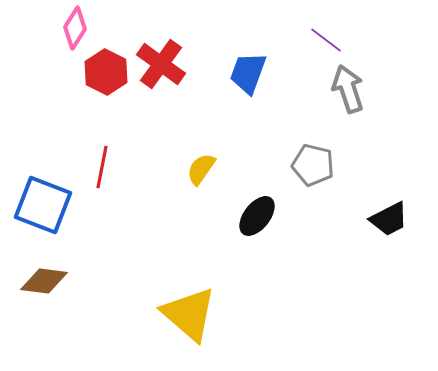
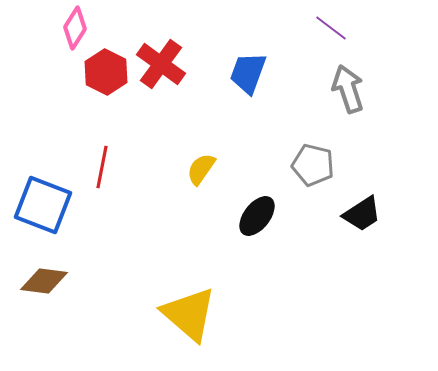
purple line: moved 5 px right, 12 px up
black trapezoid: moved 27 px left, 5 px up; rotated 6 degrees counterclockwise
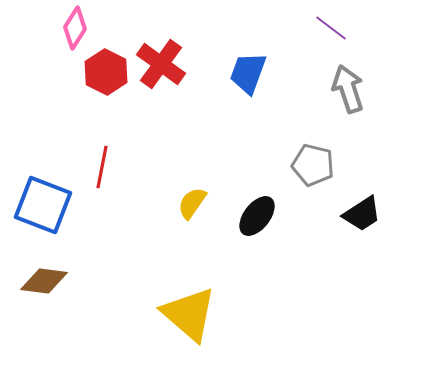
yellow semicircle: moved 9 px left, 34 px down
